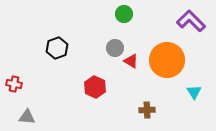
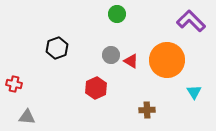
green circle: moved 7 px left
gray circle: moved 4 px left, 7 px down
red hexagon: moved 1 px right, 1 px down; rotated 10 degrees clockwise
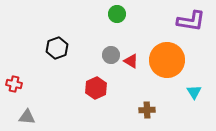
purple L-shape: rotated 144 degrees clockwise
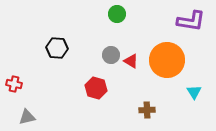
black hexagon: rotated 25 degrees clockwise
red hexagon: rotated 20 degrees counterclockwise
gray triangle: rotated 18 degrees counterclockwise
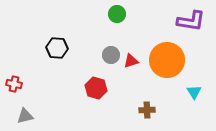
red triangle: rotated 49 degrees counterclockwise
gray triangle: moved 2 px left, 1 px up
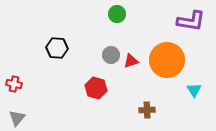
cyan triangle: moved 2 px up
gray triangle: moved 8 px left, 2 px down; rotated 36 degrees counterclockwise
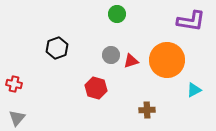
black hexagon: rotated 25 degrees counterclockwise
cyan triangle: rotated 35 degrees clockwise
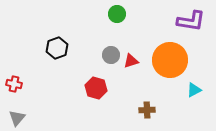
orange circle: moved 3 px right
